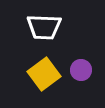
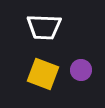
yellow square: moved 1 px left; rotated 32 degrees counterclockwise
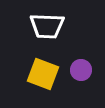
white trapezoid: moved 3 px right, 1 px up
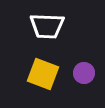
purple circle: moved 3 px right, 3 px down
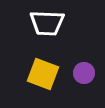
white trapezoid: moved 3 px up
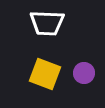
yellow square: moved 2 px right
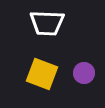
yellow square: moved 3 px left
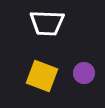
yellow square: moved 2 px down
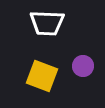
purple circle: moved 1 px left, 7 px up
